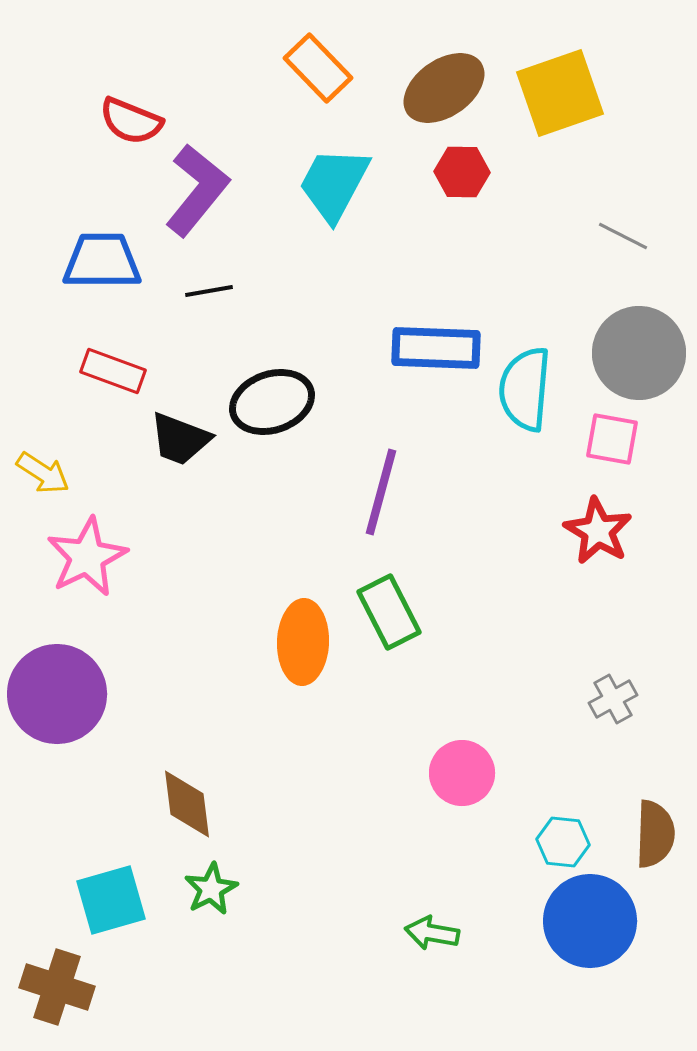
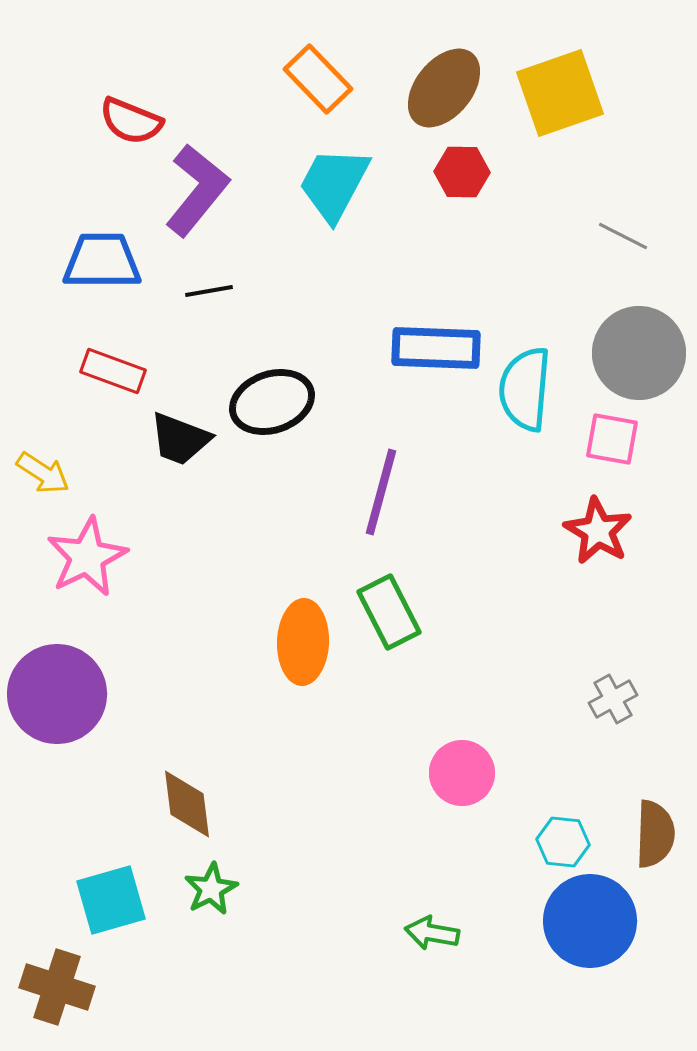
orange rectangle: moved 11 px down
brown ellipse: rotated 16 degrees counterclockwise
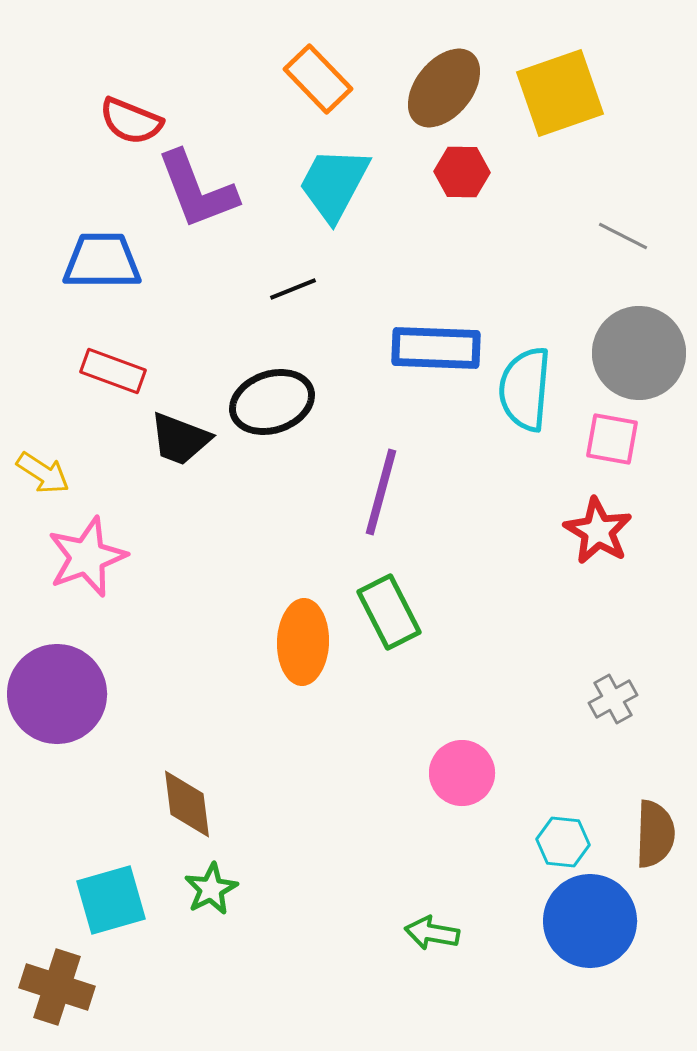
purple L-shape: rotated 120 degrees clockwise
black line: moved 84 px right, 2 px up; rotated 12 degrees counterclockwise
pink star: rotated 6 degrees clockwise
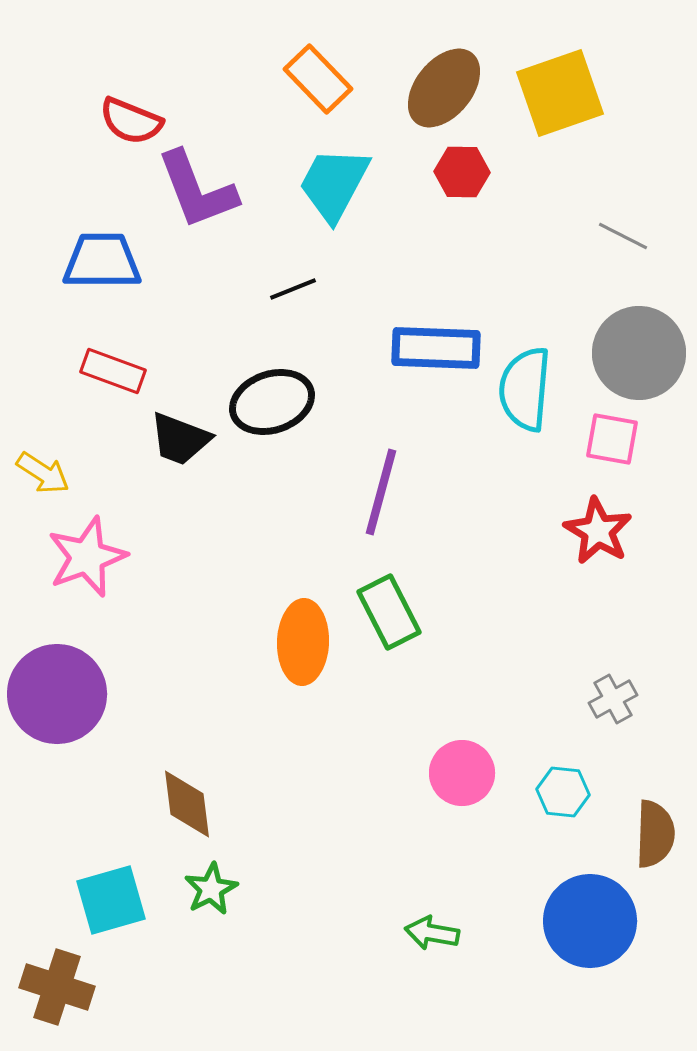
cyan hexagon: moved 50 px up
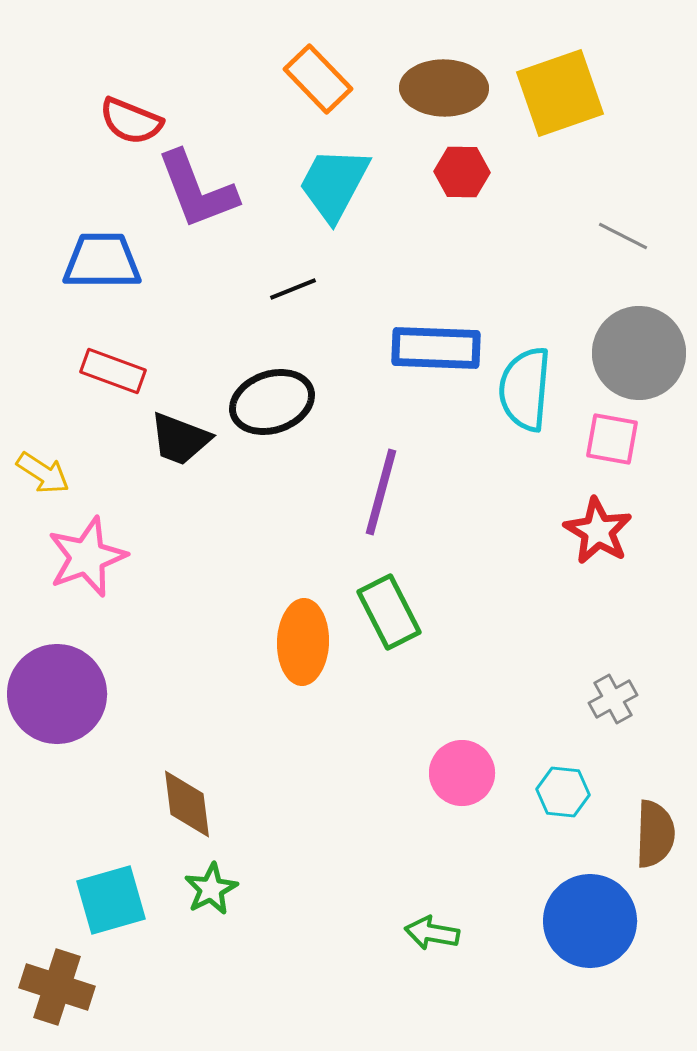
brown ellipse: rotated 52 degrees clockwise
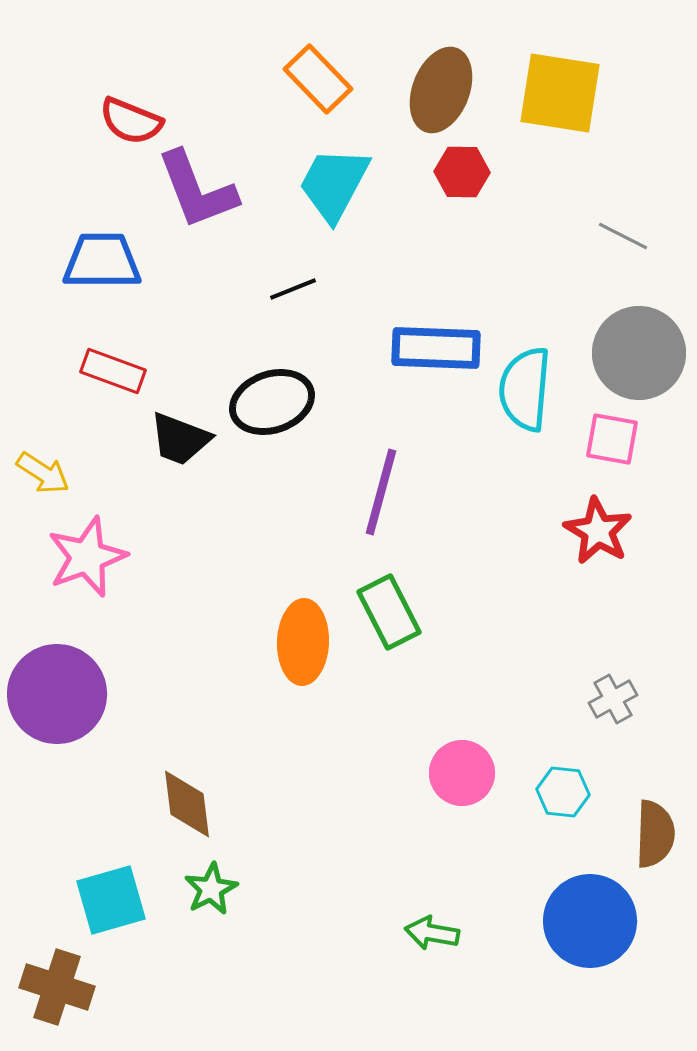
brown ellipse: moved 3 px left, 2 px down; rotated 70 degrees counterclockwise
yellow square: rotated 28 degrees clockwise
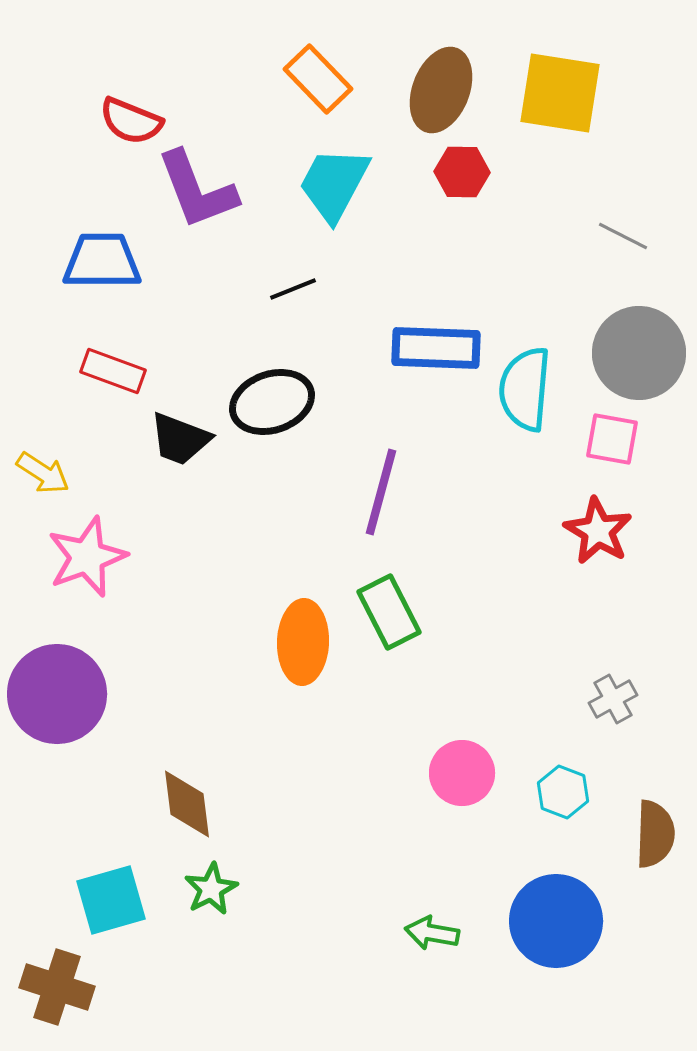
cyan hexagon: rotated 15 degrees clockwise
blue circle: moved 34 px left
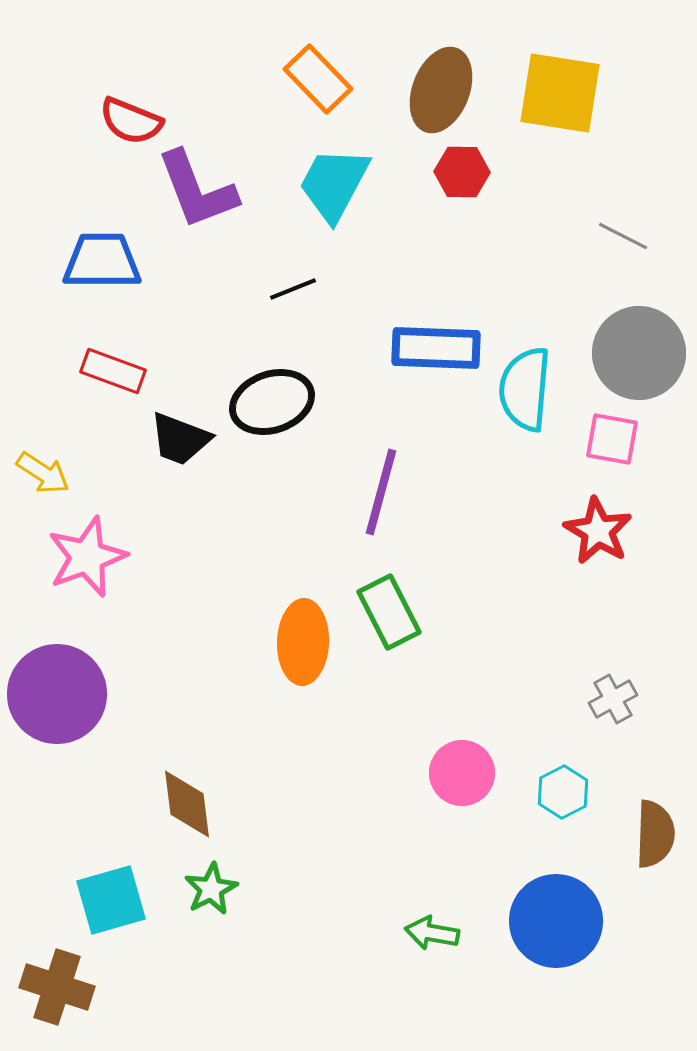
cyan hexagon: rotated 12 degrees clockwise
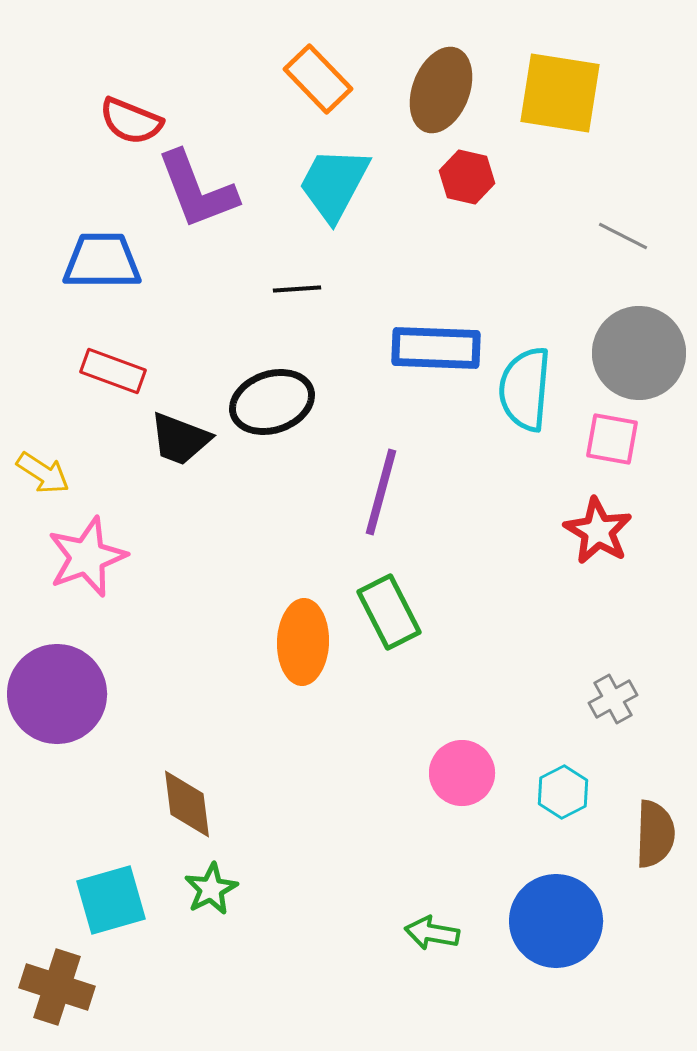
red hexagon: moved 5 px right, 5 px down; rotated 12 degrees clockwise
black line: moved 4 px right; rotated 18 degrees clockwise
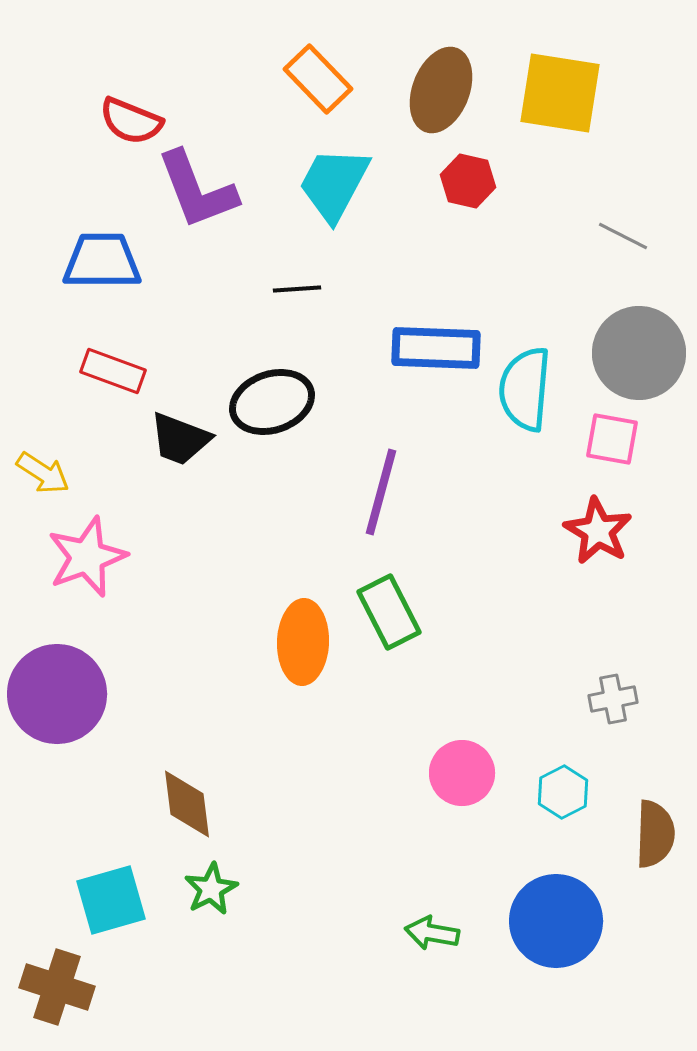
red hexagon: moved 1 px right, 4 px down
gray cross: rotated 18 degrees clockwise
